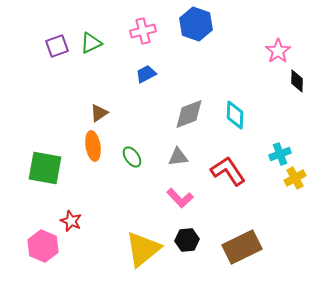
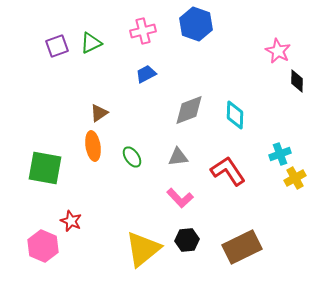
pink star: rotated 10 degrees counterclockwise
gray diamond: moved 4 px up
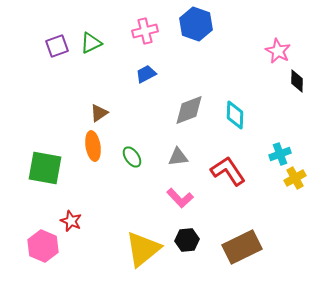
pink cross: moved 2 px right
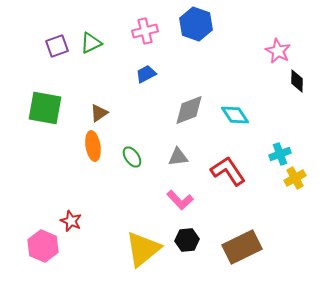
cyan diamond: rotated 36 degrees counterclockwise
green square: moved 60 px up
pink L-shape: moved 2 px down
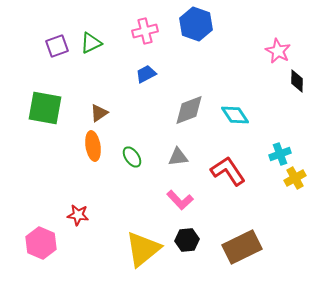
red star: moved 7 px right, 6 px up; rotated 15 degrees counterclockwise
pink hexagon: moved 2 px left, 3 px up
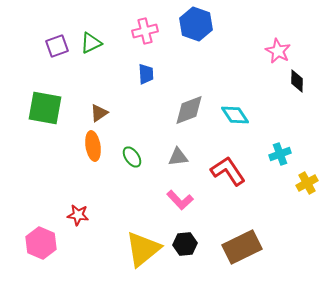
blue trapezoid: rotated 115 degrees clockwise
yellow cross: moved 12 px right, 5 px down
black hexagon: moved 2 px left, 4 px down
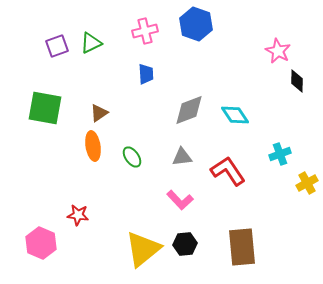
gray triangle: moved 4 px right
brown rectangle: rotated 69 degrees counterclockwise
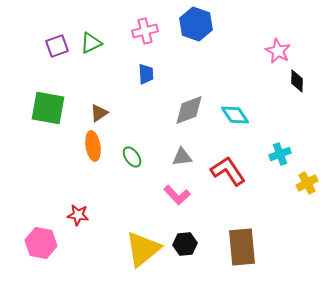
green square: moved 3 px right
pink L-shape: moved 3 px left, 5 px up
pink hexagon: rotated 12 degrees counterclockwise
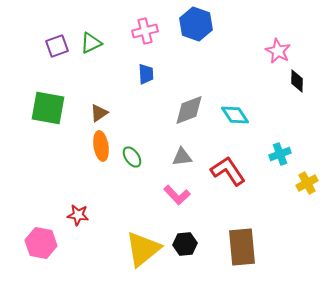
orange ellipse: moved 8 px right
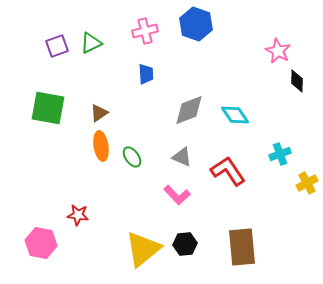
gray triangle: rotated 30 degrees clockwise
